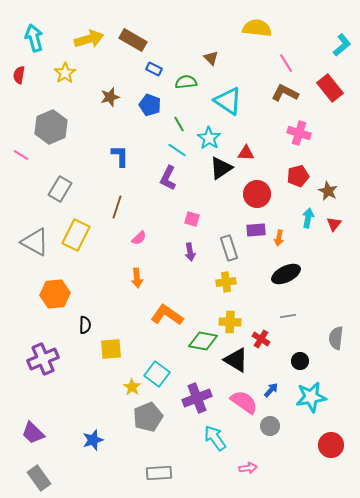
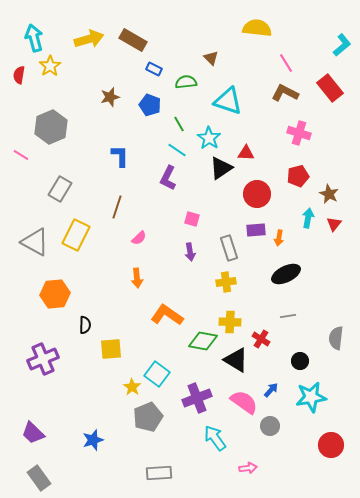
yellow star at (65, 73): moved 15 px left, 7 px up
cyan triangle at (228, 101): rotated 16 degrees counterclockwise
brown star at (328, 191): moved 1 px right, 3 px down
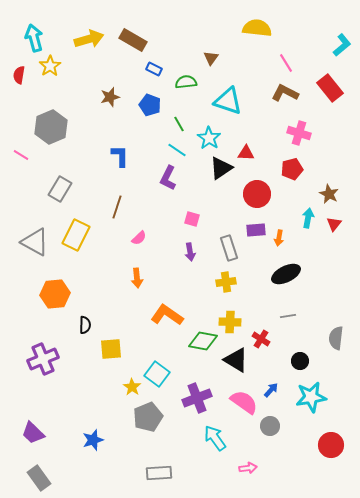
brown triangle at (211, 58): rotated 21 degrees clockwise
red pentagon at (298, 176): moved 6 px left, 7 px up
